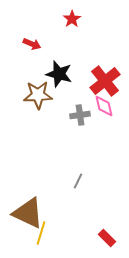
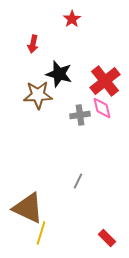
red arrow: moved 1 px right; rotated 78 degrees clockwise
pink diamond: moved 2 px left, 2 px down
brown triangle: moved 5 px up
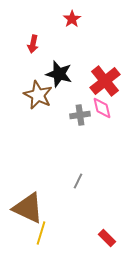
brown star: rotated 28 degrees clockwise
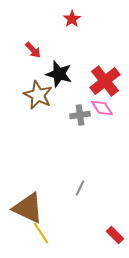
red arrow: moved 6 px down; rotated 54 degrees counterclockwise
pink diamond: rotated 20 degrees counterclockwise
gray line: moved 2 px right, 7 px down
yellow line: rotated 50 degrees counterclockwise
red rectangle: moved 8 px right, 3 px up
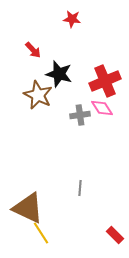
red star: rotated 30 degrees counterclockwise
red cross: rotated 16 degrees clockwise
gray line: rotated 21 degrees counterclockwise
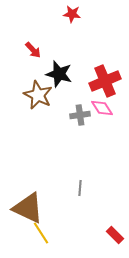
red star: moved 5 px up
